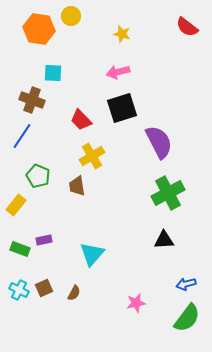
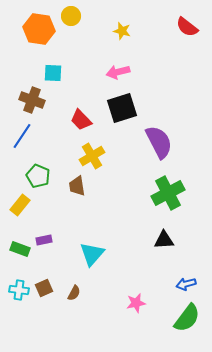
yellow star: moved 3 px up
yellow rectangle: moved 4 px right
cyan cross: rotated 18 degrees counterclockwise
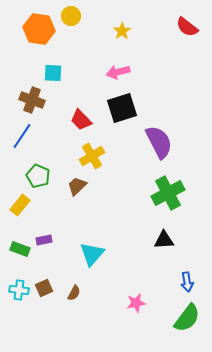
yellow star: rotated 24 degrees clockwise
brown trapezoid: rotated 55 degrees clockwise
blue arrow: moved 1 px right, 2 px up; rotated 84 degrees counterclockwise
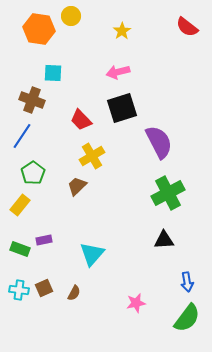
green pentagon: moved 5 px left, 3 px up; rotated 15 degrees clockwise
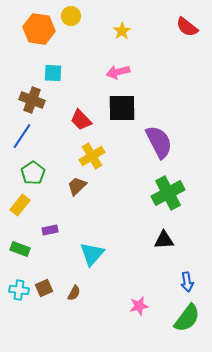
black square: rotated 16 degrees clockwise
purple rectangle: moved 6 px right, 10 px up
pink star: moved 3 px right, 3 px down
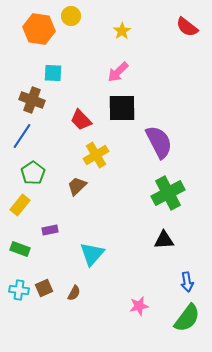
pink arrow: rotated 30 degrees counterclockwise
yellow cross: moved 4 px right, 1 px up
